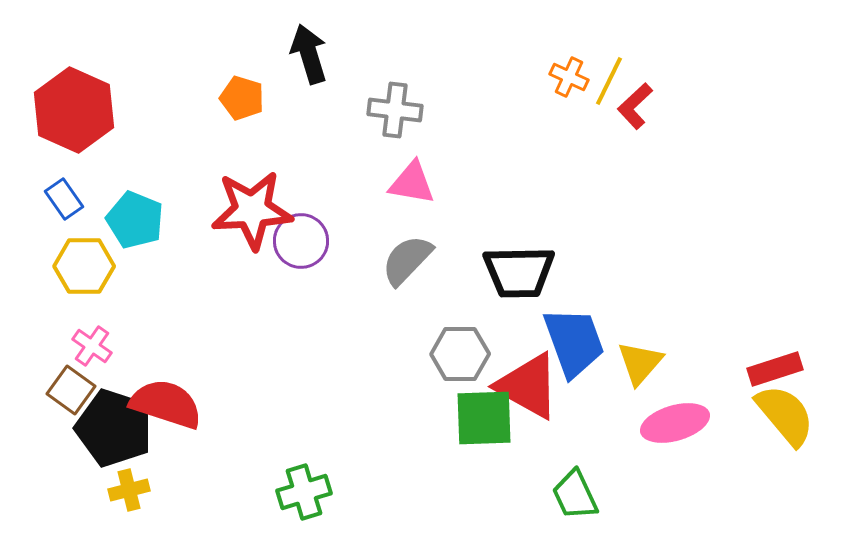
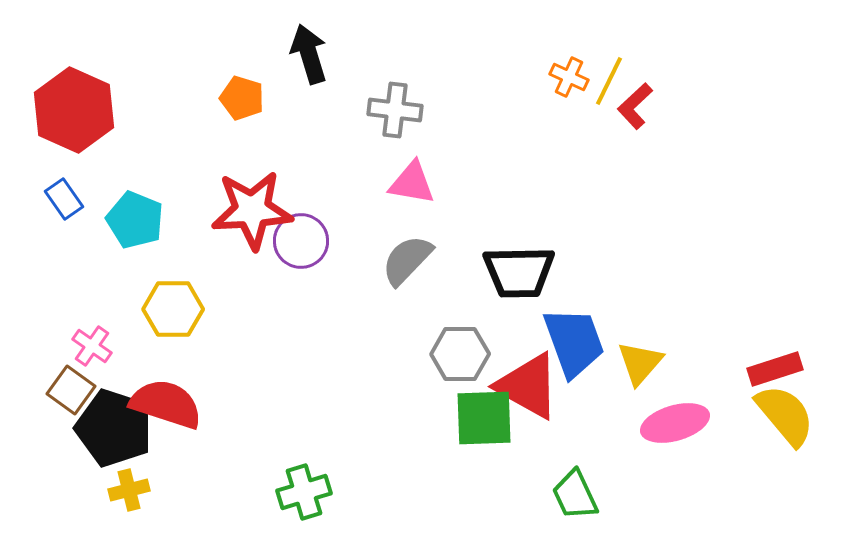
yellow hexagon: moved 89 px right, 43 px down
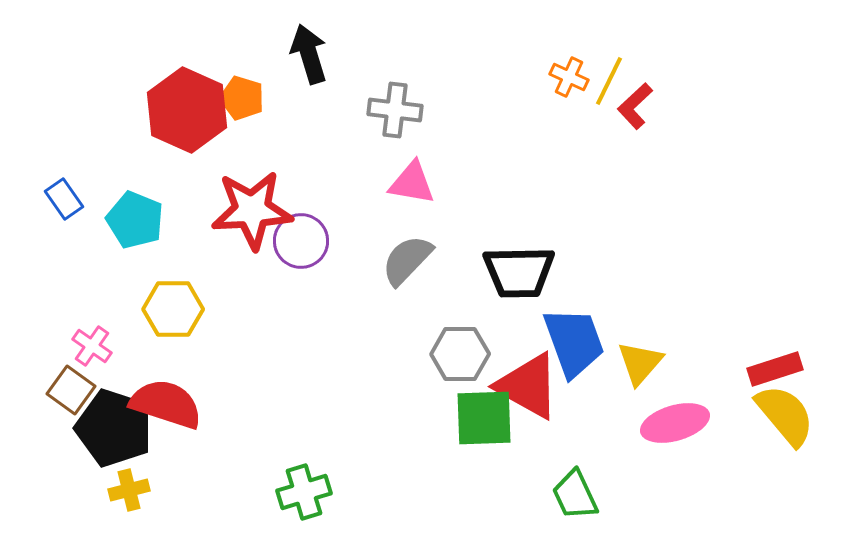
red hexagon: moved 113 px right
